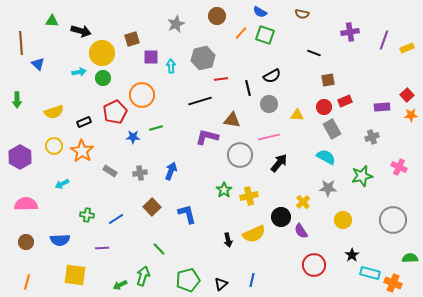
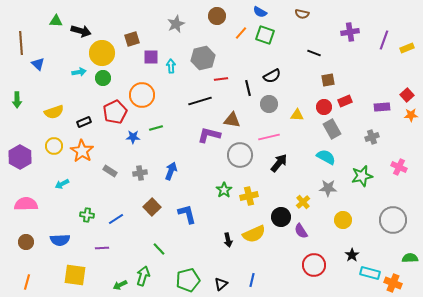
green triangle at (52, 21): moved 4 px right
purple L-shape at (207, 137): moved 2 px right, 2 px up
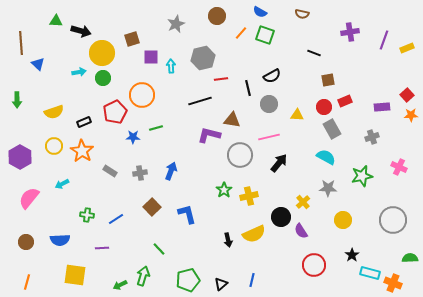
pink semicircle at (26, 204): moved 3 px right, 6 px up; rotated 50 degrees counterclockwise
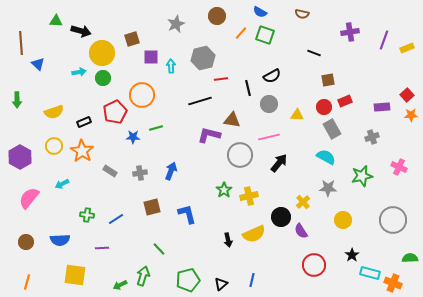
brown square at (152, 207): rotated 30 degrees clockwise
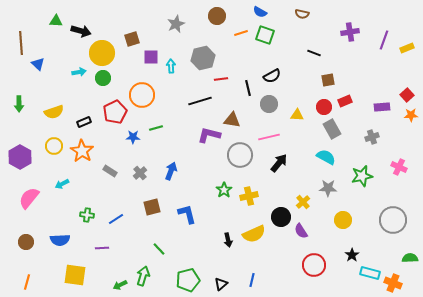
orange line at (241, 33): rotated 32 degrees clockwise
green arrow at (17, 100): moved 2 px right, 4 px down
gray cross at (140, 173): rotated 32 degrees counterclockwise
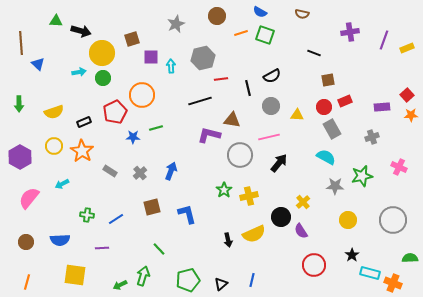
gray circle at (269, 104): moved 2 px right, 2 px down
gray star at (328, 188): moved 7 px right, 2 px up
yellow circle at (343, 220): moved 5 px right
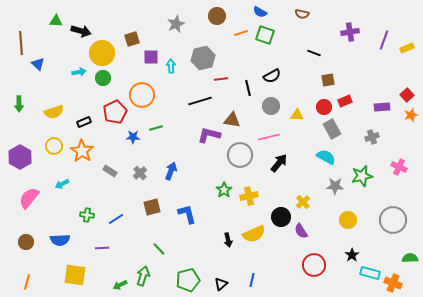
orange star at (411, 115): rotated 16 degrees counterclockwise
